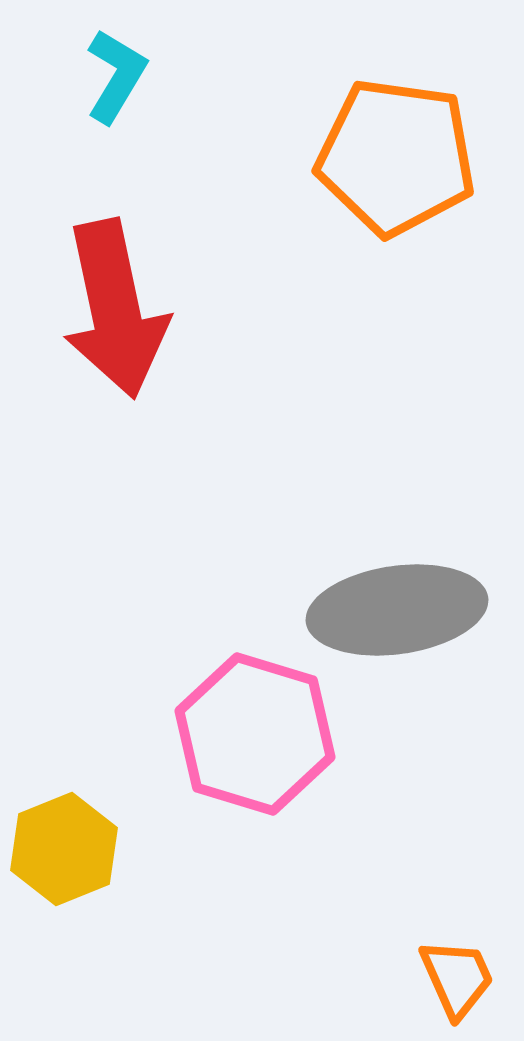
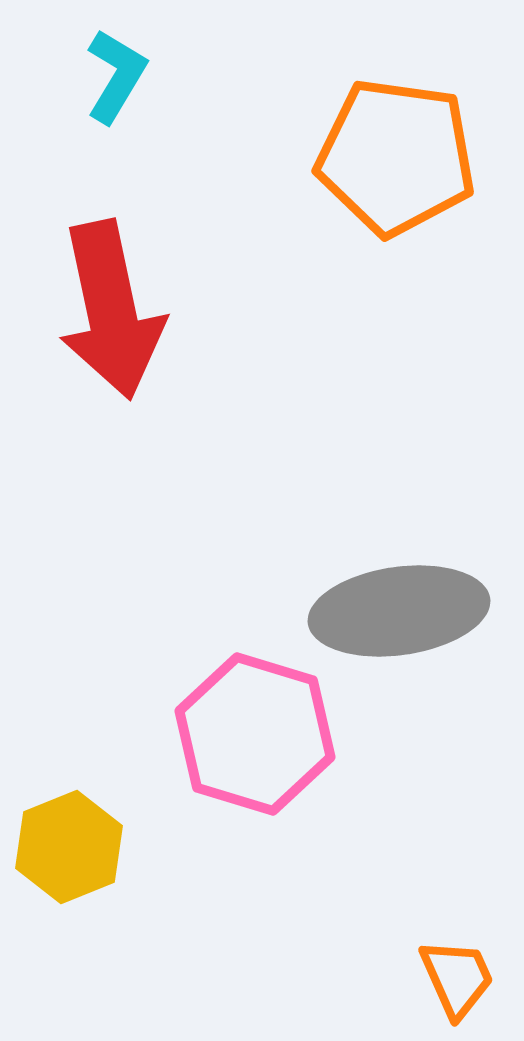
red arrow: moved 4 px left, 1 px down
gray ellipse: moved 2 px right, 1 px down
yellow hexagon: moved 5 px right, 2 px up
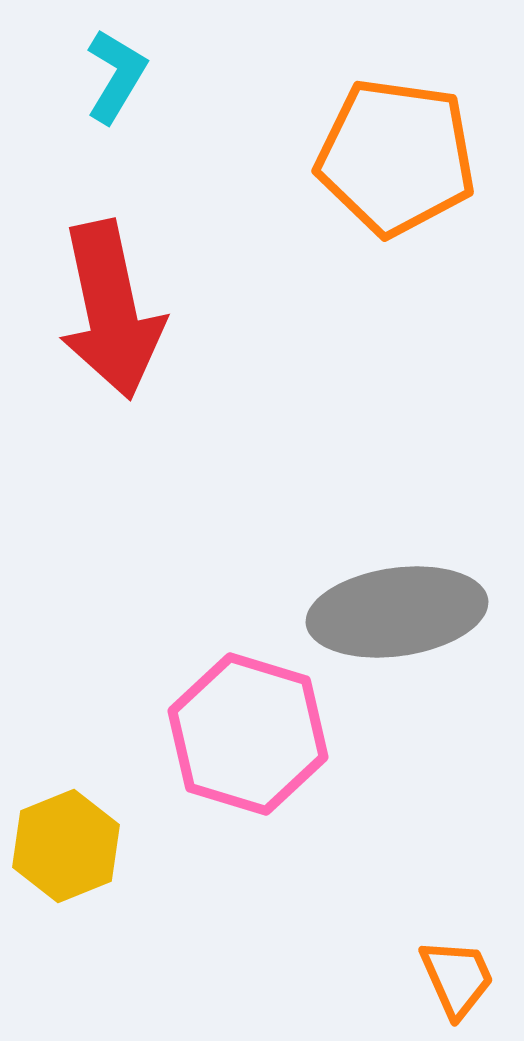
gray ellipse: moved 2 px left, 1 px down
pink hexagon: moved 7 px left
yellow hexagon: moved 3 px left, 1 px up
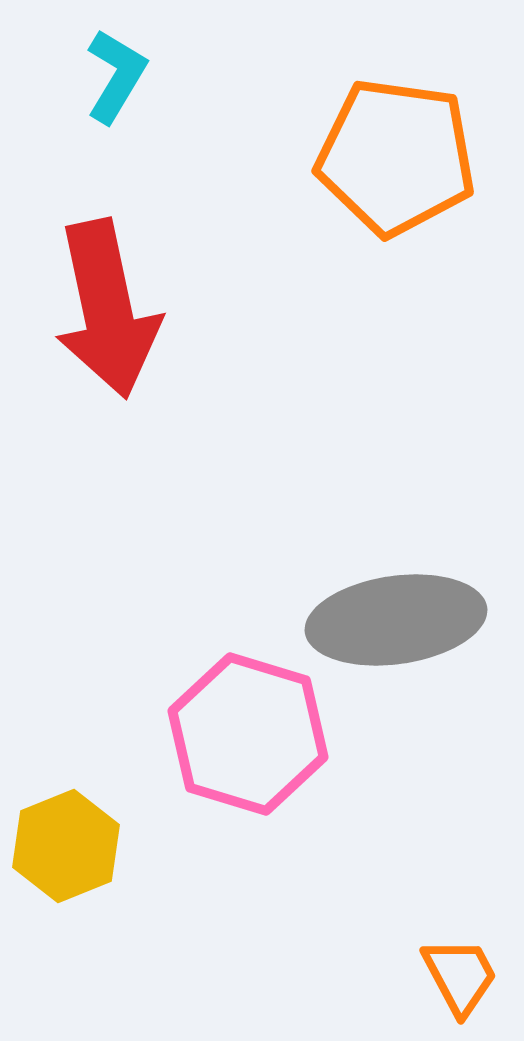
red arrow: moved 4 px left, 1 px up
gray ellipse: moved 1 px left, 8 px down
orange trapezoid: moved 3 px right, 2 px up; rotated 4 degrees counterclockwise
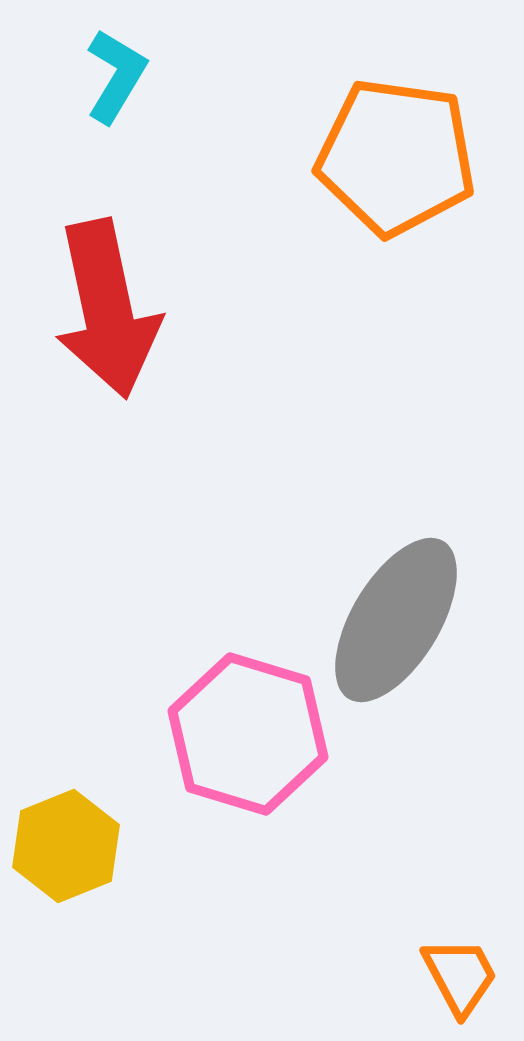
gray ellipse: rotated 51 degrees counterclockwise
